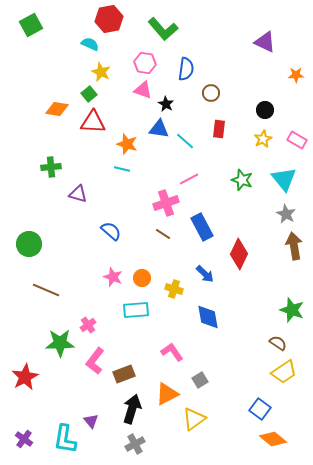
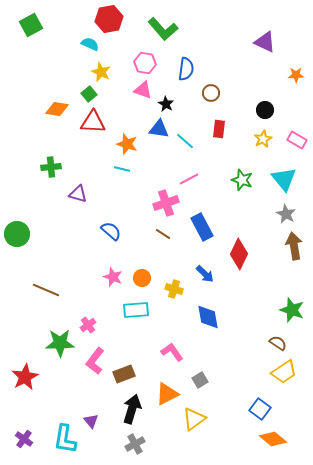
green circle at (29, 244): moved 12 px left, 10 px up
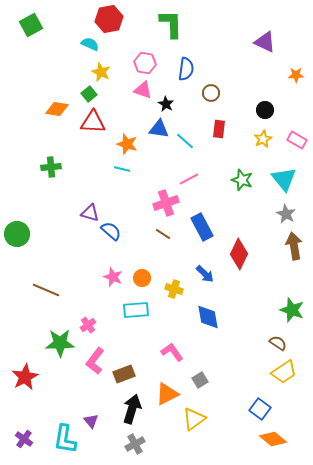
green L-shape at (163, 29): moved 8 px right, 5 px up; rotated 140 degrees counterclockwise
purple triangle at (78, 194): moved 12 px right, 19 px down
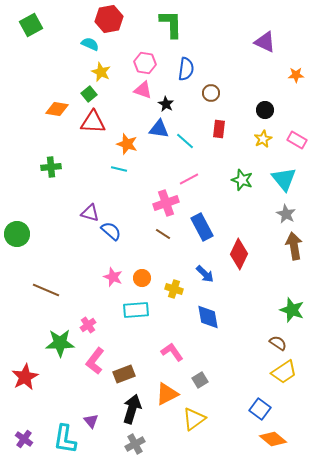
cyan line at (122, 169): moved 3 px left
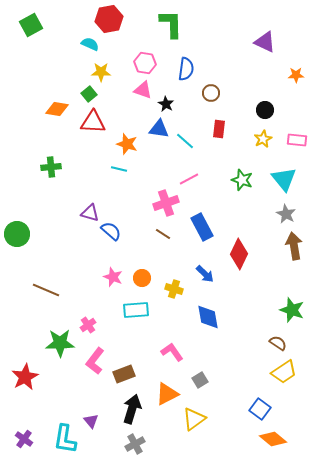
yellow star at (101, 72): rotated 24 degrees counterclockwise
pink rectangle at (297, 140): rotated 24 degrees counterclockwise
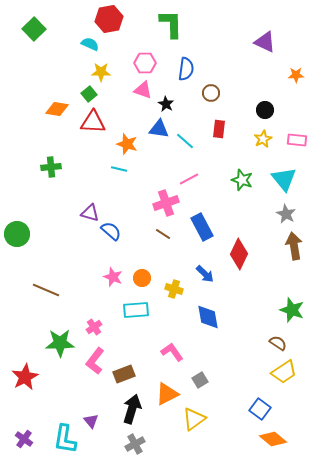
green square at (31, 25): moved 3 px right, 4 px down; rotated 15 degrees counterclockwise
pink hexagon at (145, 63): rotated 10 degrees counterclockwise
pink cross at (88, 325): moved 6 px right, 2 px down
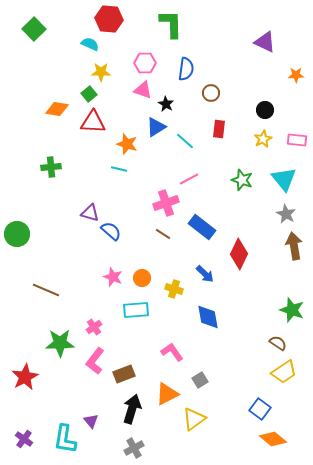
red hexagon at (109, 19): rotated 16 degrees clockwise
blue triangle at (159, 129): moved 3 px left, 2 px up; rotated 40 degrees counterclockwise
blue rectangle at (202, 227): rotated 24 degrees counterclockwise
gray cross at (135, 444): moved 1 px left, 4 px down
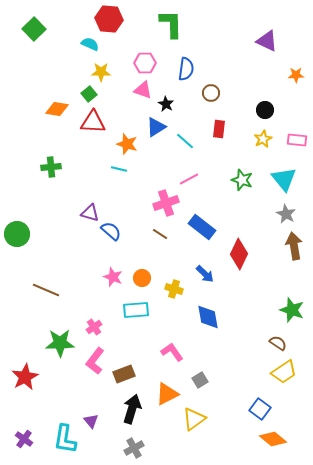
purple triangle at (265, 42): moved 2 px right, 1 px up
brown line at (163, 234): moved 3 px left
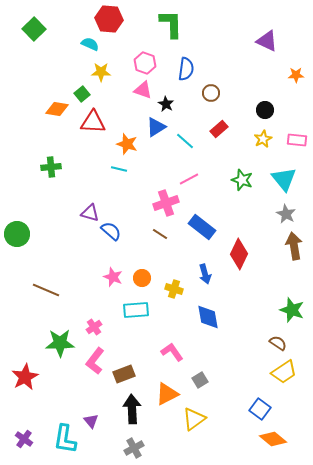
pink hexagon at (145, 63): rotated 20 degrees clockwise
green square at (89, 94): moved 7 px left
red rectangle at (219, 129): rotated 42 degrees clockwise
blue arrow at (205, 274): rotated 30 degrees clockwise
black arrow at (132, 409): rotated 20 degrees counterclockwise
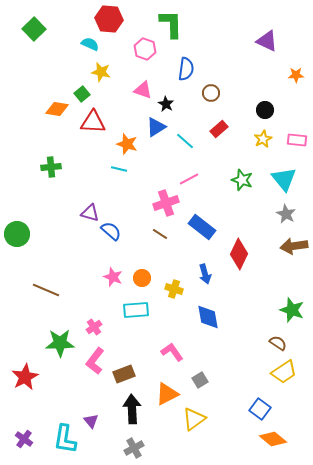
pink hexagon at (145, 63): moved 14 px up
yellow star at (101, 72): rotated 12 degrees clockwise
brown arrow at (294, 246): rotated 88 degrees counterclockwise
